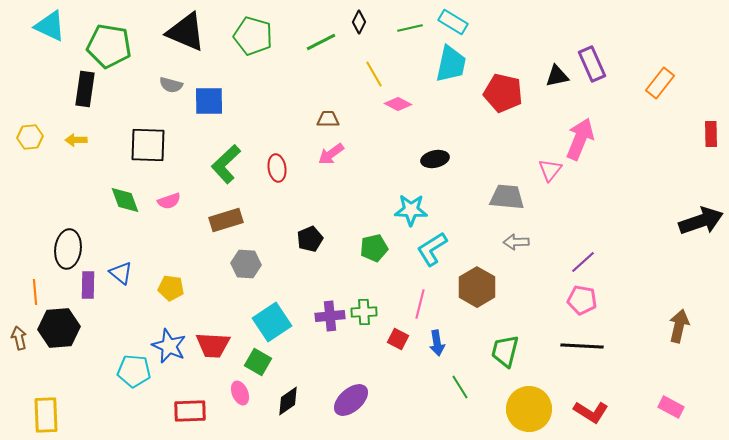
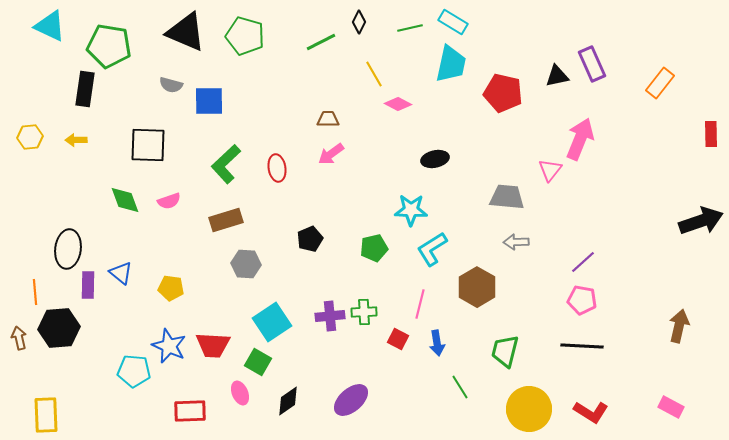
green pentagon at (253, 36): moved 8 px left
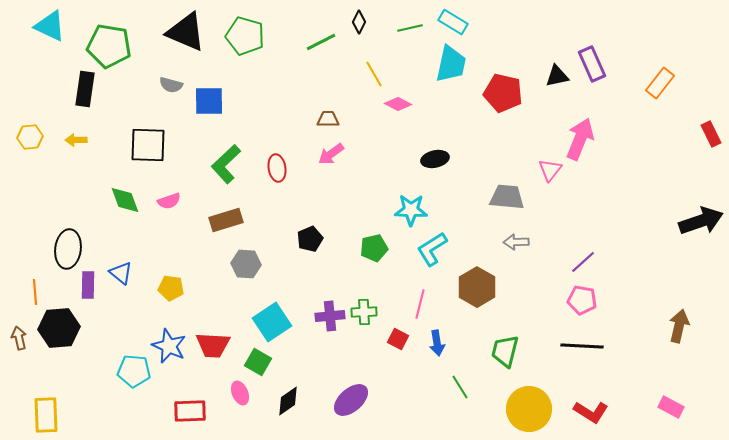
red rectangle at (711, 134): rotated 25 degrees counterclockwise
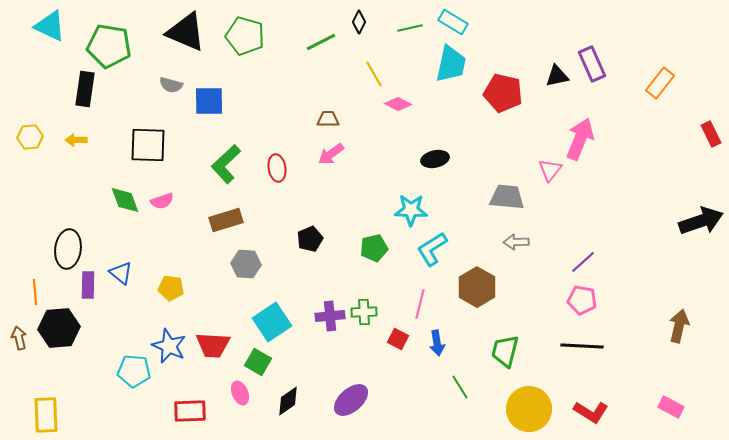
pink semicircle at (169, 201): moved 7 px left
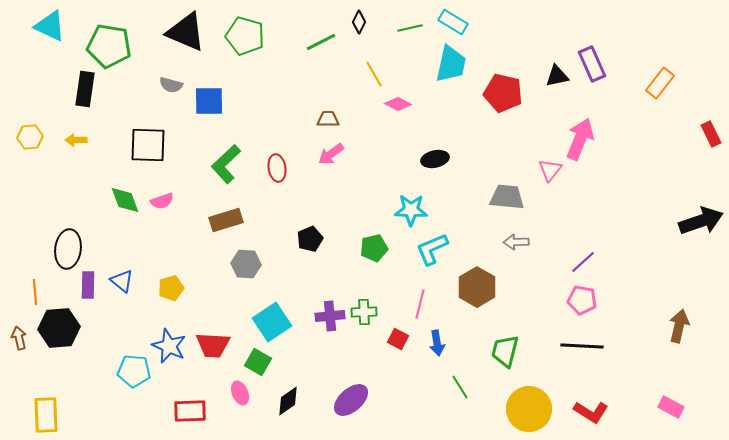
cyan L-shape at (432, 249): rotated 9 degrees clockwise
blue triangle at (121, 273): moved 1 px right, 8 px down
yellow pentagon at (171, 288): rotated 25 degrees counterclockwise
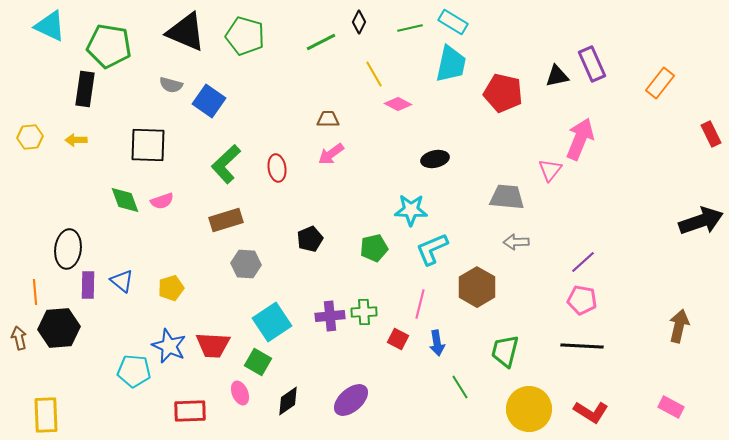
blue square at (209, 101): rotated 36 degrees clockwise
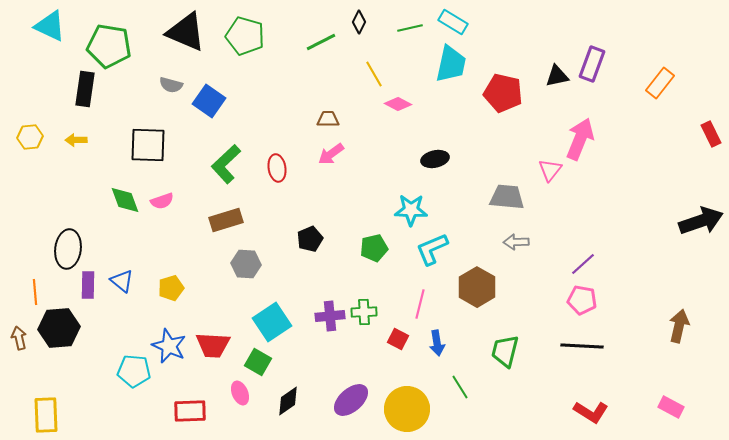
purple rectangle at (592, 64): rotated 44 degrees clockwise
purple line at (583, 262): moved 2 px down
yellow circle at (529, 409): moved 122 px left
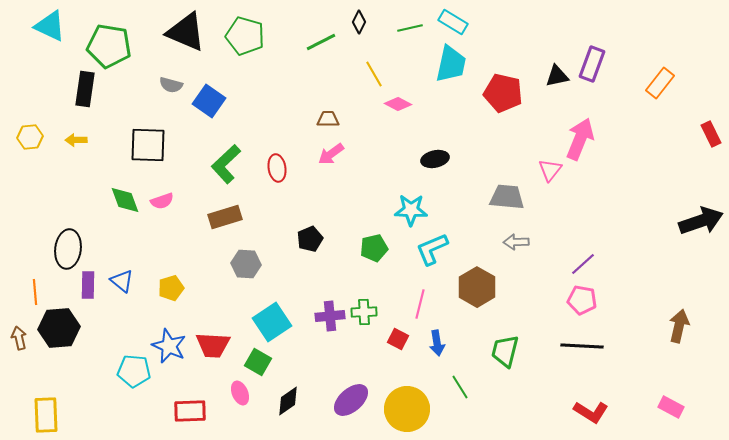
brown rectangle at (226, 220): moved 1 px left, 3 px up
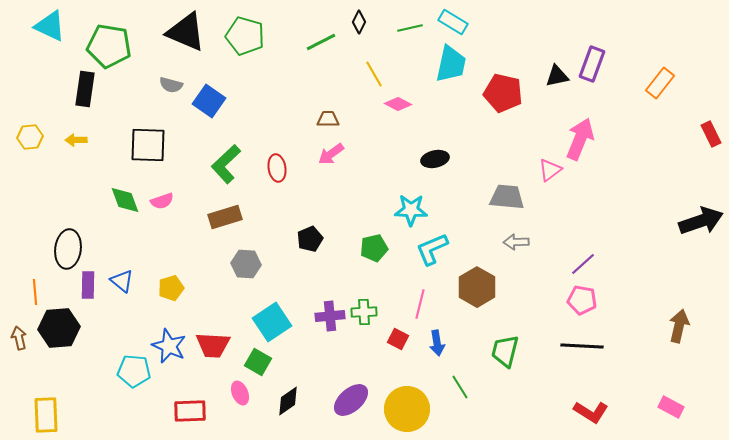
pink triangle at (550, 170): rotated 15 degrees clockwise
